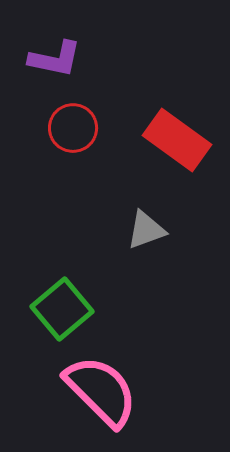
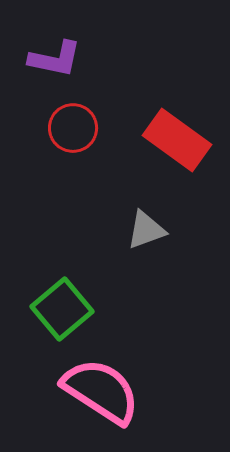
pink semicircle: rotated 12 degrees counterclockwise
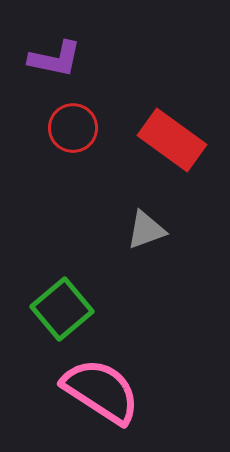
red rectangle: moved 5 px left
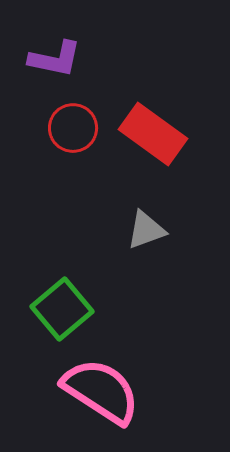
red rectangle: moved 19 px left, 6 px up
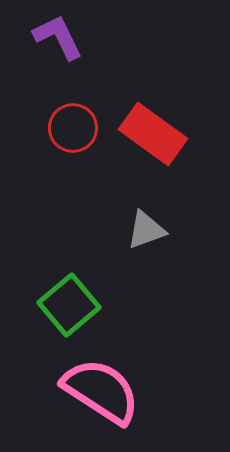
purple L-shape: moved 3 px right, 22 px up; rotated 128 degrees counterclockwise
green square: moved 7 px right, 4 px up
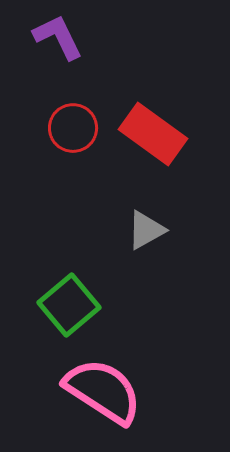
gray triangle: rotated 9 degrees counterclockwise
pink semicircle: moved 2 px right
